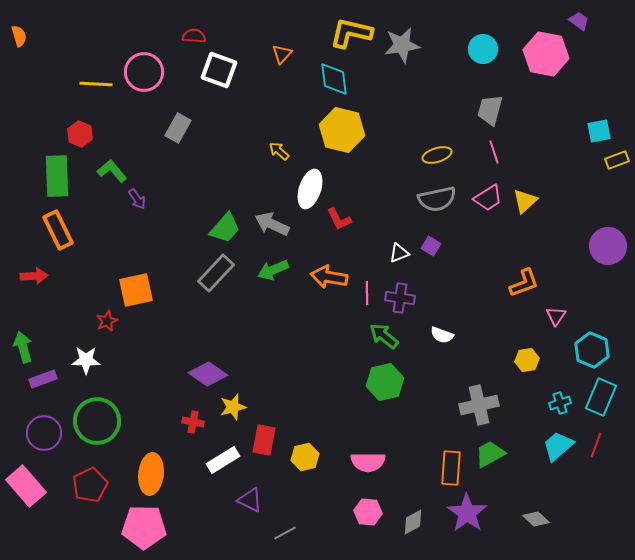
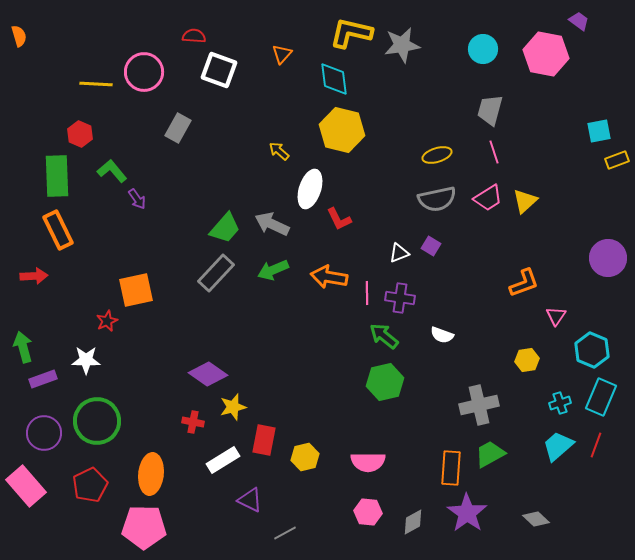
purple circle at (608, 246): moved 12 px down
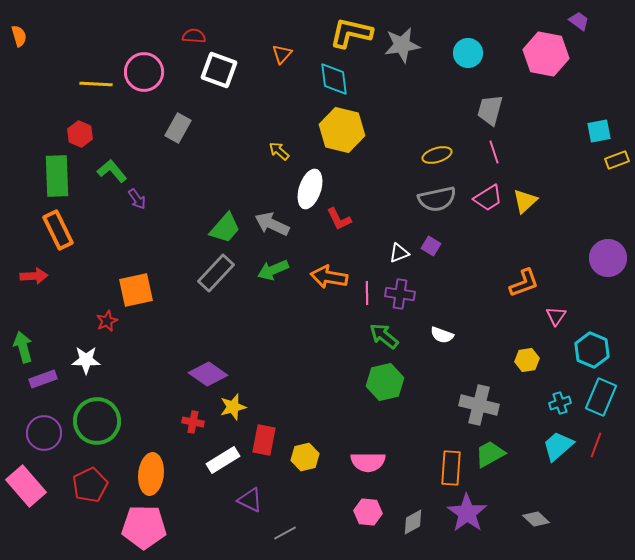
cyan circle at (483, 49): moved 15 px left, 4 px down
purple cross at (400, 298): moved 4 px up
gray cross at (479, 405): rotated 27 degrees clockwise
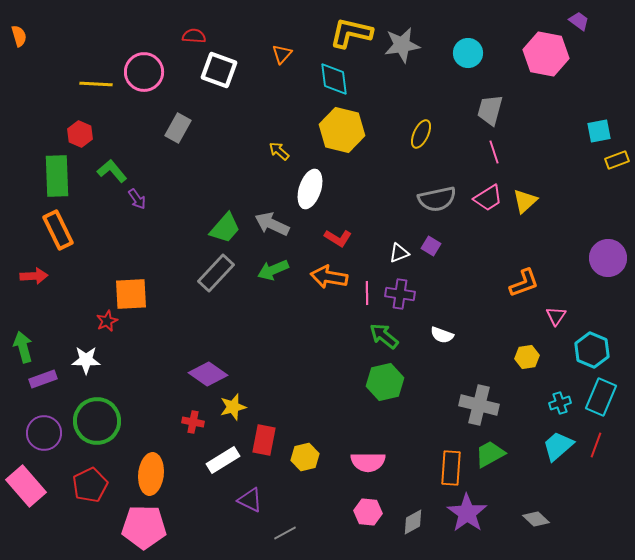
yellow ellipse at (437, 155): moved 16 px left, 21 px up; rotated 48 degrees counterclockwise
red L-shape at (339, 219): moved 1 px left, 19 px down; rotated 32 degrees counterclockwise
orange square at (136, 290): moved 5 px left, 4 px down; rotated 9 degrees clockwise
yellow hexagon at (527, 360): moved 3 px up
